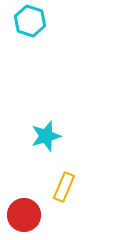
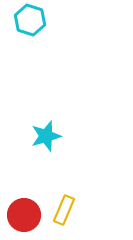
cyan hexagon: moved 1 px up
yellow rectangle: moved 23 px down
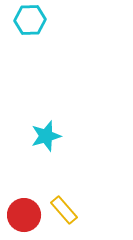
cyan hexagon: rotated 20 degrees counterclockwise
yellow rectangle: rotated 64 degrees counterclockwise
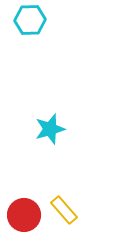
cyan star: moved 4 px right, 7 px up
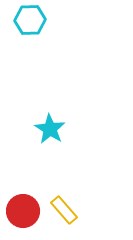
cyan star: rotated 24 degrees counterclockwise
red circle: moved 1 px left, 4 px up
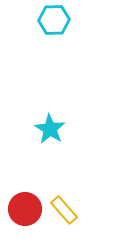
cyan hexagon: moved 24 px right
red circle: moved 2 px right, 2 px up
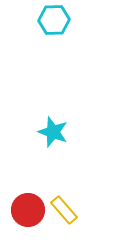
cyan star: moved 3 px right, 3 px down; rotated 12 degrees counterclockwise
red circle: moved 3 px right, 1 px down
